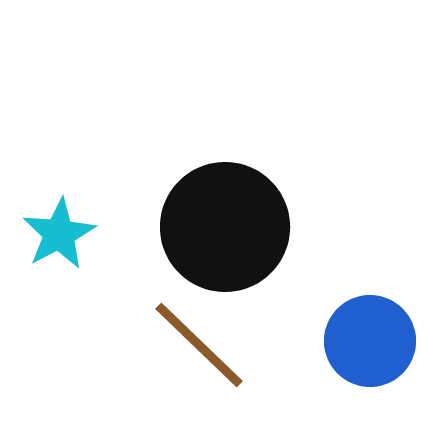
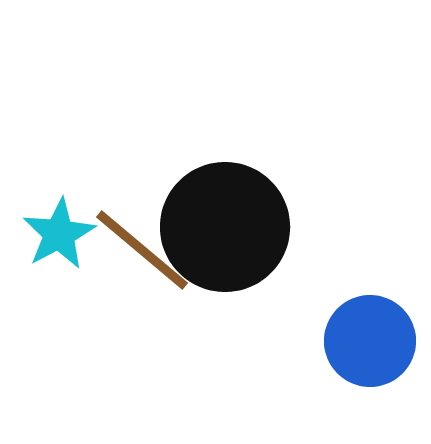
brown line: moved 57 px left, 95 px up; rotated 4 degrees counterclockwise
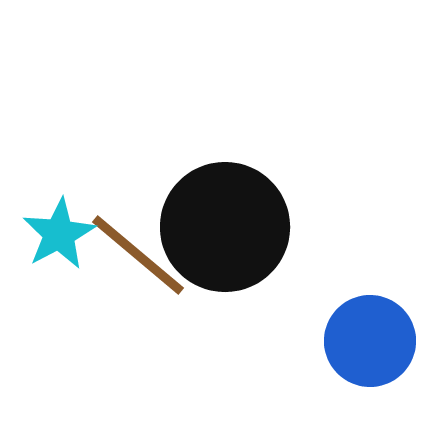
brown line: moved 4 px left, 5 px down
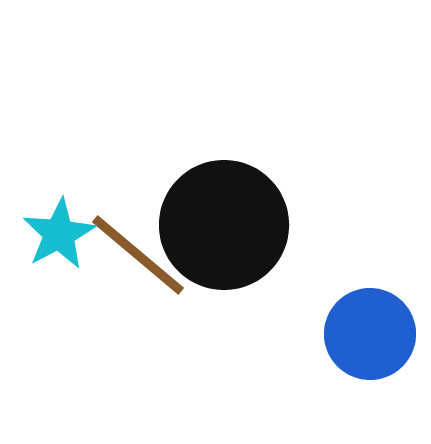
black circle: moved 1 px left, 2 px up
blue circle: moved 7 px up
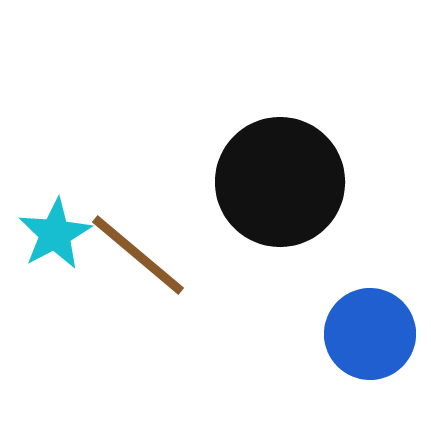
black circle: moved 56 px right, 43 px up
cyan star: moved 4 px left
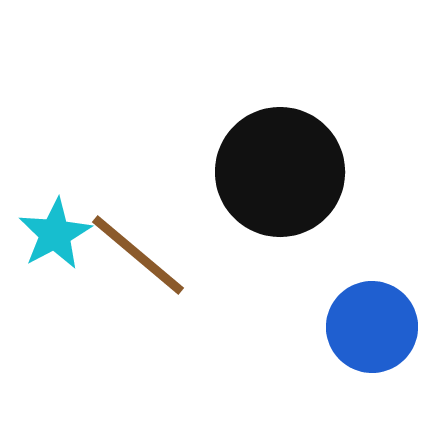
black circle: moved 10 px up
blue circle: moved 2 px right, 7 px up
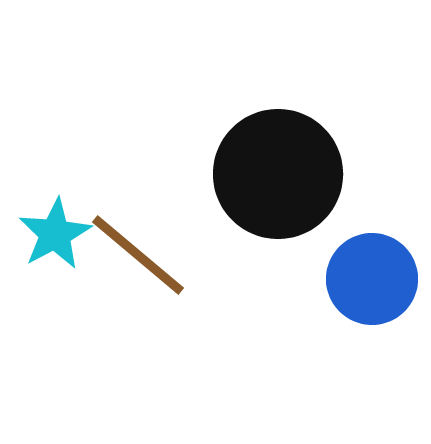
black circle: moved 2 px left, 2 px down
blue circle: moved 48 px up
